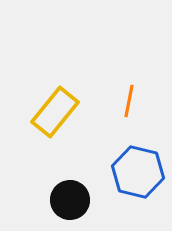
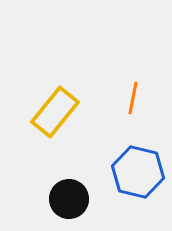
orange line: moved 4 px right, 3 px up
black circle: moved 1 px left, 1 px up
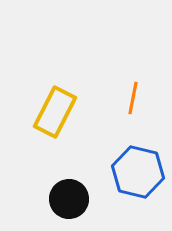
yellow rectangle: rotated 12 degrees counterclockwise
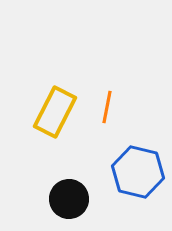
orange line: moved 26 px left, 9 px down
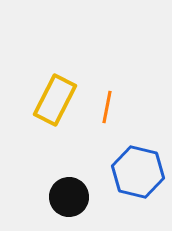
yellow rectangle: moved 12 px up
black circle: moved 2 px up
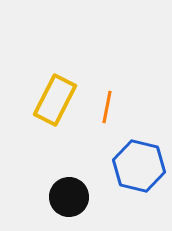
blue hexagon: moved 1 px right, 6 px up
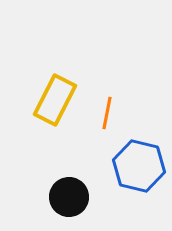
orange line: moved 6 px down
